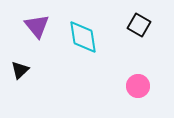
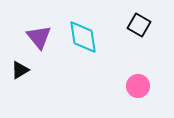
purple triangle: moved 2 px right, 11 px down
black triangle: rotated 12 degrees clockwise
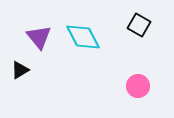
cyan diamond: rotated 18 degrees counterclockwise
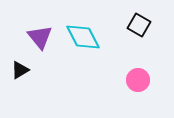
purple triangle: moved 1 px right
pink circle: moved 6 px up
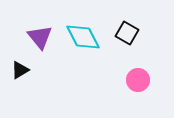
black square: moved 12 px left, 8 px down
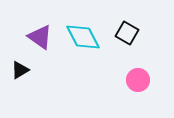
purple triangle: rotated 16 degrees counterclockwise
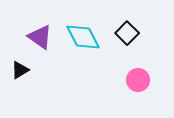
black square: rotated 15 degrees clockwise
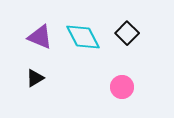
purple triangle: rotated 12 degrees counterclockwise
black triangle: moved 15 px right, 8 px down
pink circle: moved 16 px left, 7 px down
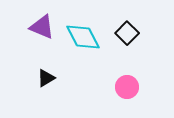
purple triangle: moved 2 px right, 10 px up
black triangle: moved 11 px right
pink circle: moved 5 px right
